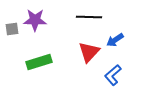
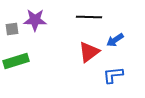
red triangle: rotated 10 degrees clockwise
green rectangle: moved 23 px left, 1 px up
blue L-shape: rotated 35 degrees clockwise
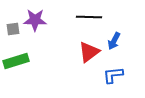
gray square: moved 1 px right
blue arrow: moved 1 px left, 1 px down; rotated 30 degrees counterclockwise
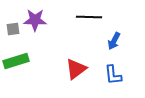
red triangle: moved 13 px left, 17 px down
blue L-shape: rotated 90 degrees counterclockwise
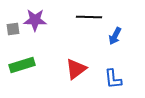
blue arrow: moved 1 px right, 5 px up
green rectangle: moved 6 px right, 4 px down
blue L-shape: moved 4 px down
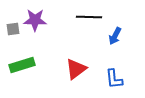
blue L-shape: moved 1 px right
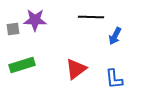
black line: moved 2 px right
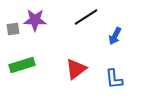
black line: moved 5 px left; rotated 35 degrees counterclockwise
